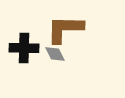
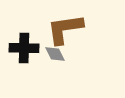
brown L-shape: rotated 9 degrees counterclockwise
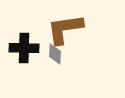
gray diamond: rotated 30 degrees clockwise
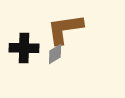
gray diamond: rotated 55 degrees clockwise
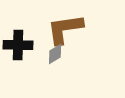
black cross: moved 6 px left, 3 px up
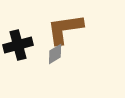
black cross: rotated 16 degrees counterclockwise
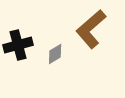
brown L-shape: moved 26 px right; rotated 33 degrees counterclockwise
